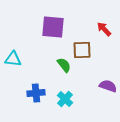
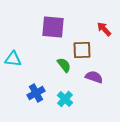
purple semicircle: moved 14 px left, 9 px up
blue cross: rotated 24 degrees counterclockwise
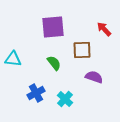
purple square: rotated 10 degrees counterclockwise
green semicircle: moved 10 px left, 2 px up
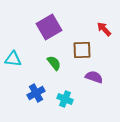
purple square: moved 4 px left; rotated 25 degrees counterclockwise
cyan cross: rotated 21 degrees counterclockwise
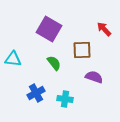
purple square: moved 2 px down; rotated 30 degrees counterclockwise
cyan cross: rotated 14 degrees counterclockwise
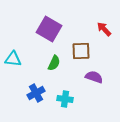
brown square: moved 1 px left, 1 px down
green semicircle: rotated 63 degrees clockwise
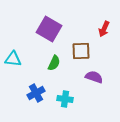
red arrow: rotated 112 degrees counterclockwise
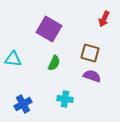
red arrow: moved 10 px up
brown square: moved 9 px right, 2 px down; rotated 18 degrees clockwise
purple semicircle: moved 2 px left, 1 px up
blue cross: moved 13 px left, 11 px down
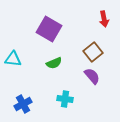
red arrow: rotated 35 degrees counterclockwise
brown square: moved 3 px right, 1 px up; rotated 36 degrees clockwise
green semicircle: rotated 42 degrees clockwise
purple semicircle: rotated 30 degrees clockwise
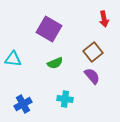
green semicircle: moved 1 px right
